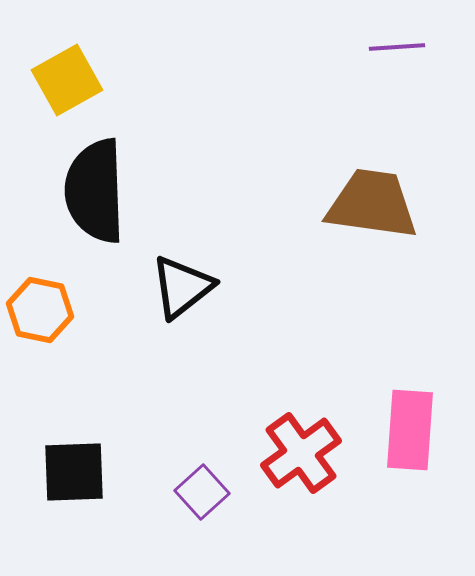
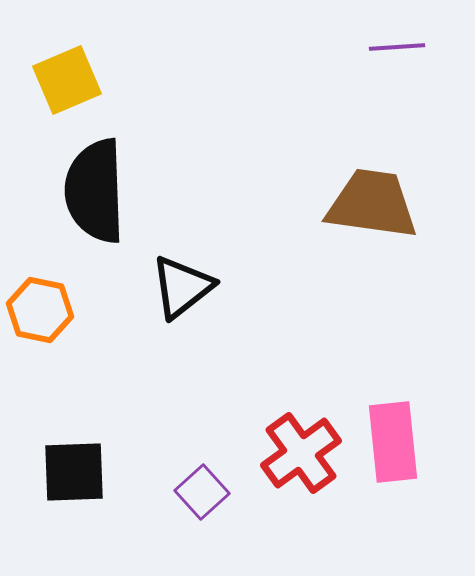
yellow square: rotated 6 degrees clockwise
pink rectangle: moved 17 px left, 12 px down; rotated 10 degrees counterclockwise
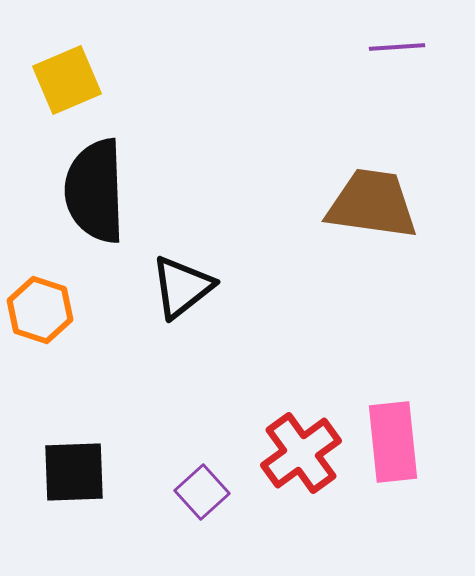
orange hexagon: rotated 6 degrees clockwise
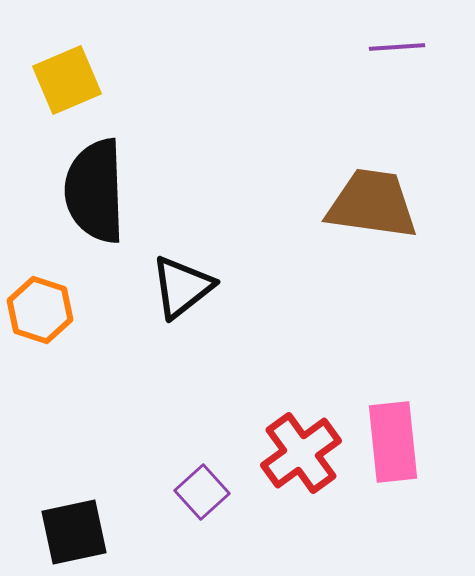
black square: moved 60 px down; rotated 10 degrees counterclockwise
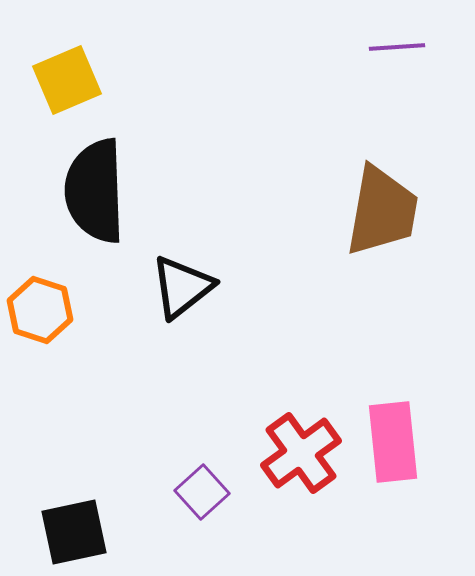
brown trapezoid: moved 10 px right, 7 px down; rotated 92 degrees clockwise
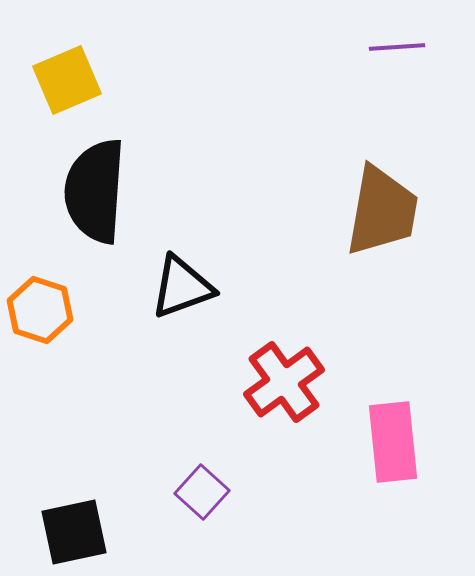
black semicircle: rotated 6 degrees clockwise
black triangle: rotated 18 degrees clockwise
red cross: moved 17 px left, 71 px up
purple square: rotated 6 degrees counterclockwise
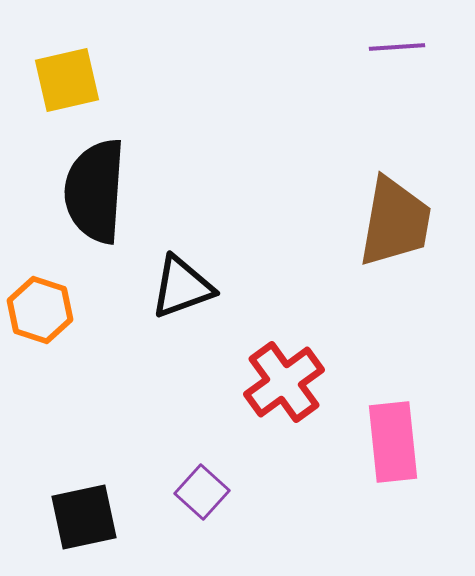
yellow square: rotated 10 degrees clockwise
brown trapezoid: moved 13 px right, 11 px down
black square: moved 10 px right, 15 px up
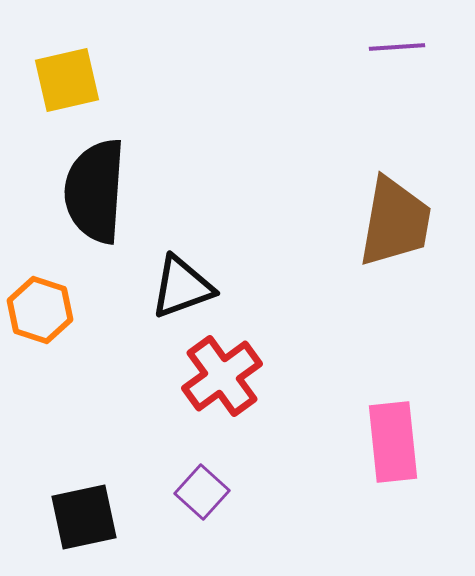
red cross: moved 62 px left, 6 px up
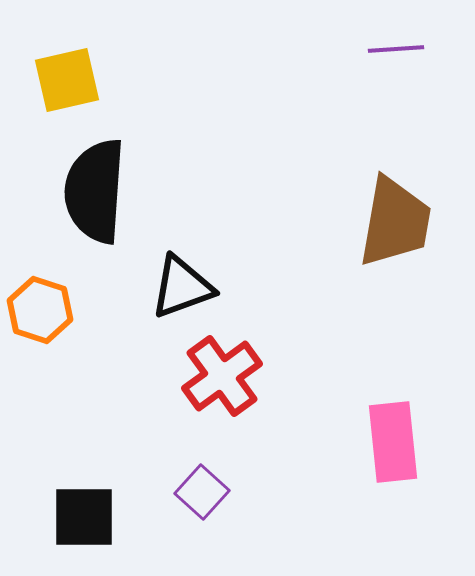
purple line: moved 1 px left, 2 px down
black square: rotated 12 degrees clockwise
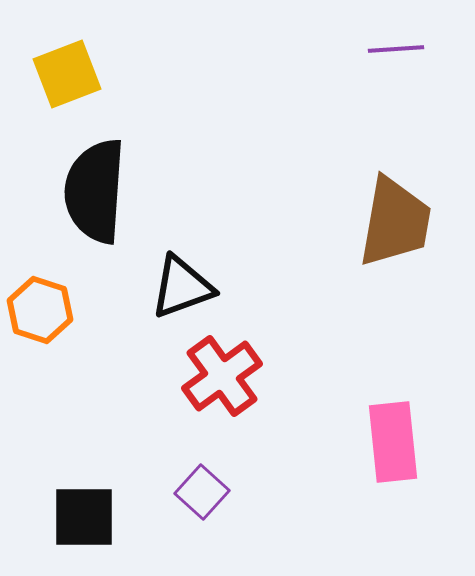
yellow square: moved 6 px up; rotated 8 degrees counterclockwise
